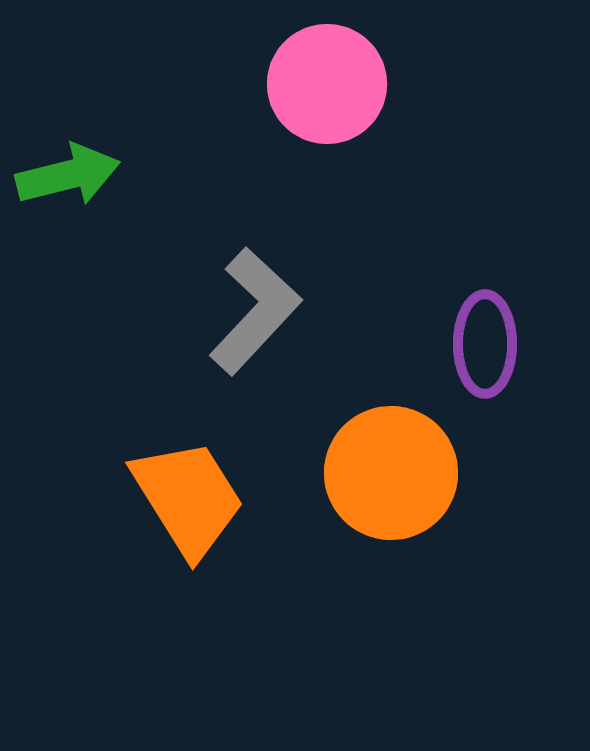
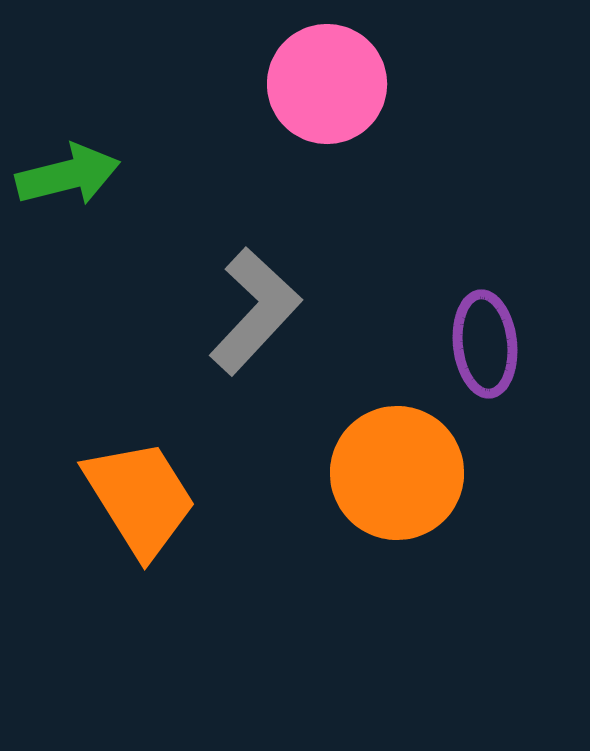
purple ellipse: rotated 6 degrees counterclockwise
orange circle: moved 6 px right
orange trapezoid: moved 48 px left
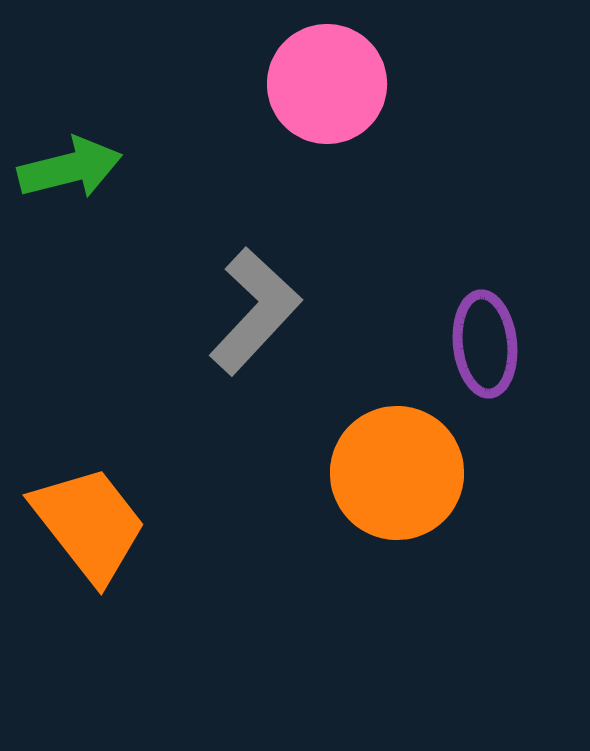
green arrow: moved 2 px right, 7 px up
orange trapezoid: moved 51 px left, 26 px down; rotated 6 degrees counterclockwise
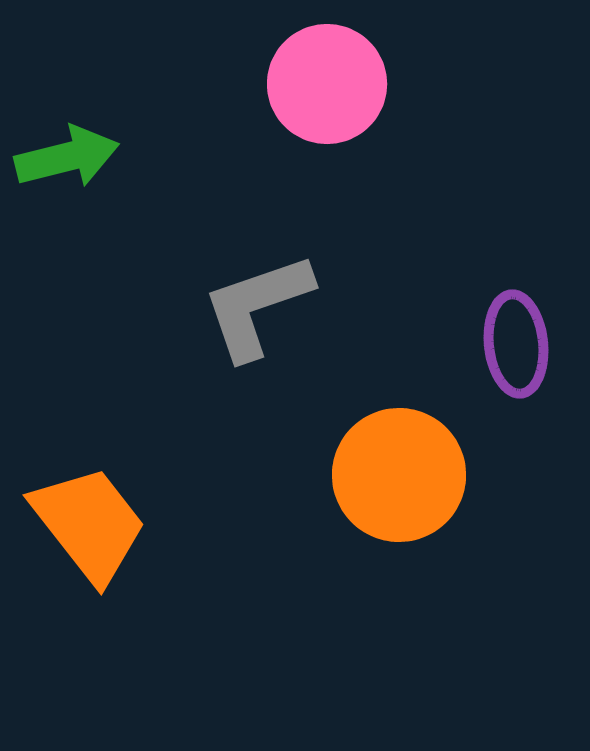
green arrow: moved 3 px left, 11 px up
gray L-shape: moved 2 px right, 5 px up; rotated 152 degrees counterclockwise
purple ellipse: moved 31 px right
orange circle: moved 2 px right, 2 px down
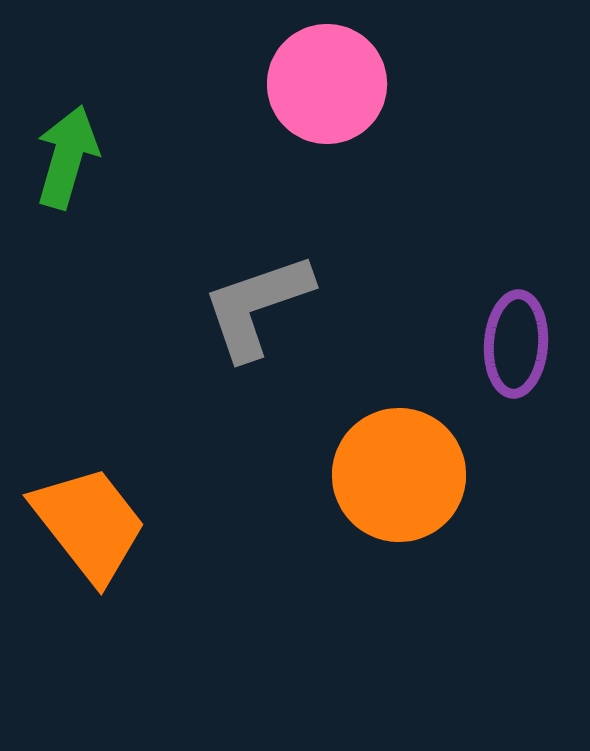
green arrow: rotated 60 degrees counterclockwise
purple ellipse: rotated 10 degrees clockwise
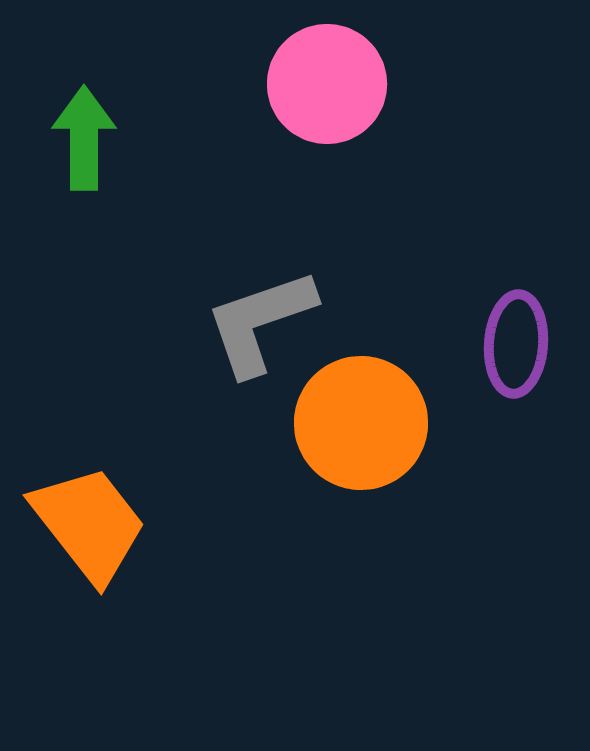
green arrow: moved 17 px right, 19 px up; rotated 16 degrees counterclockwise
gray L-shape: moved 3 px right, 16 px down
orange circle: moved 38 px left, 52 px up
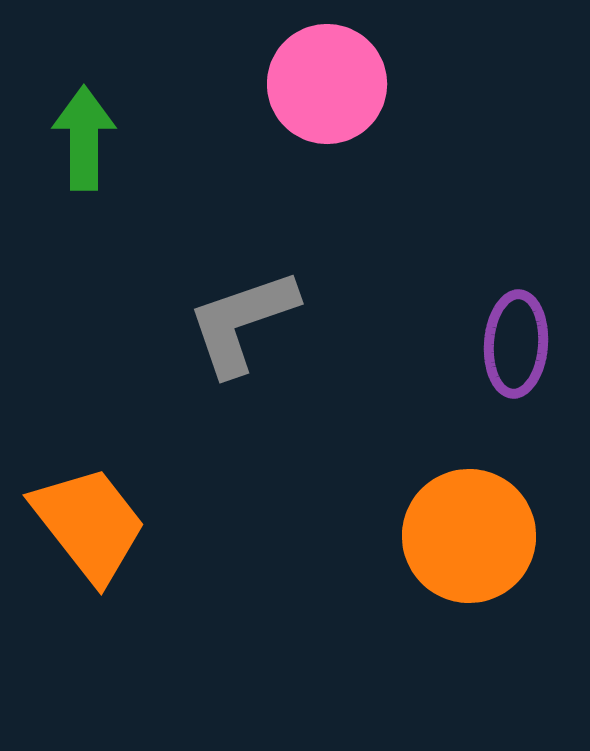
gray L-shape: moved 18 px left
orange circle: moved 108 px right, 113 px down
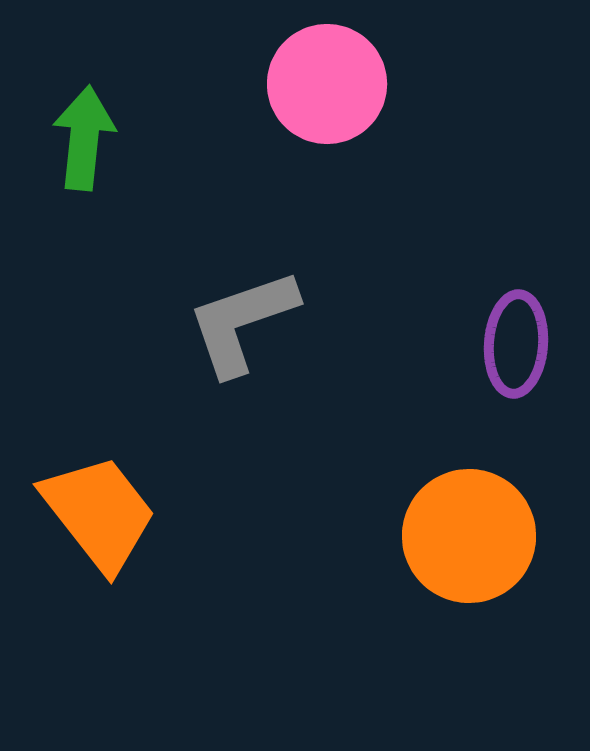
green arrow: rotated 6 degrees clockwise
orange trapezoid: moved 10 px right, 11 px up
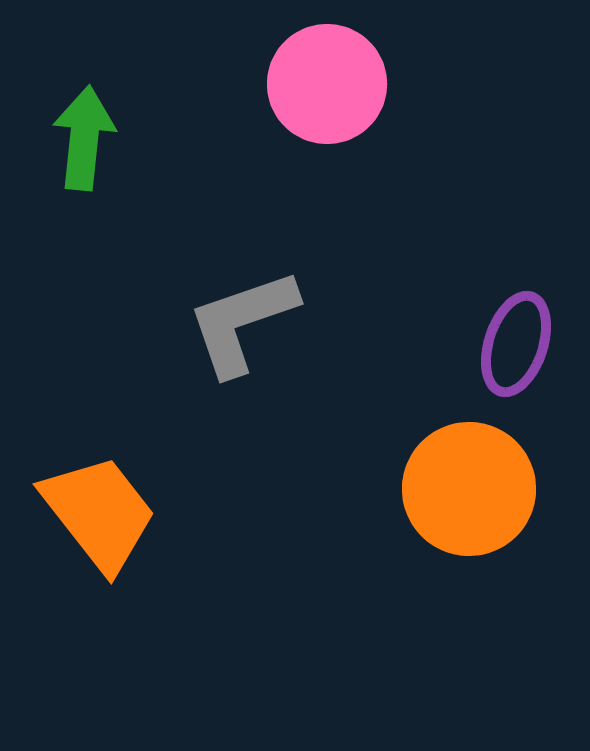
purple ellipse: rotated 14 degrees clockwise
orange circle: moved 47 px up
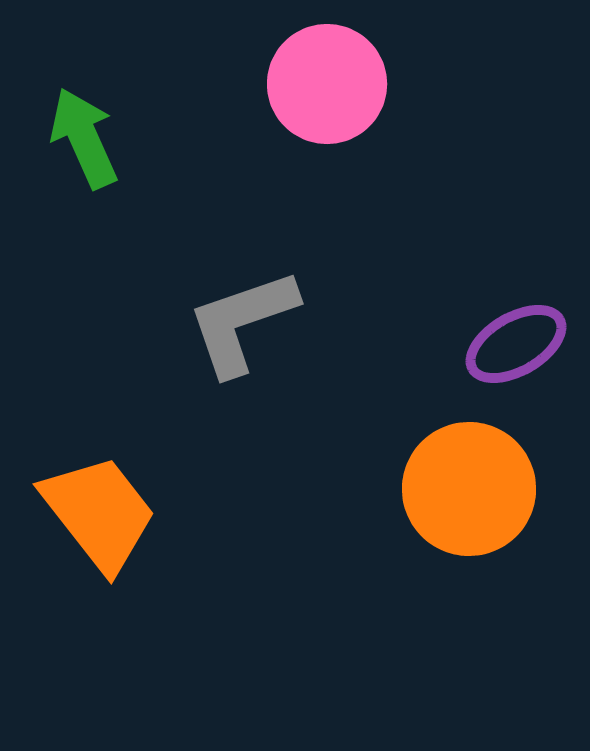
green arrow: rotated 30 degrees counterclockwise
purple ellipse: rotated 42 degrees clockwise
